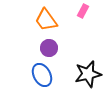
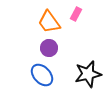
pink rectangle: moved 7 px left, 3 px down
orange trapezoid: moved 3 px right, 2 px down
blue ellipse: rotated 15 degrees counterclockwise
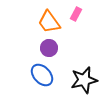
black star: moved 4 px left, 6 px down
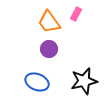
purple circle: moved 1 px down
blue ellipse: moved 5 px left, 7 px down; rotated 25 degrees counterclockwise
black star: moved 1 px down
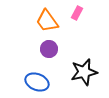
pink rectangle: moved 1 px right, 1 px up
orange trapezoid: moved 2 px left, 1 px up
black star: moved 9 px up
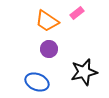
pink rectangle: rotated 24 degrees clockwise
orange trapezoid: rotated 20 degrees counterclockwise
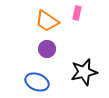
pink rectangle: rotated 40 degrees counterclockwise
purple circle: moved 2 px left
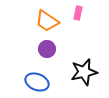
pink rectangle: moved 1 px right
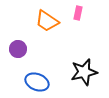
purple circle: moved 29 px left
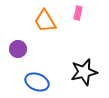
orange trapezoid: moved 2 px left; rotated 25 degrees clockwise
